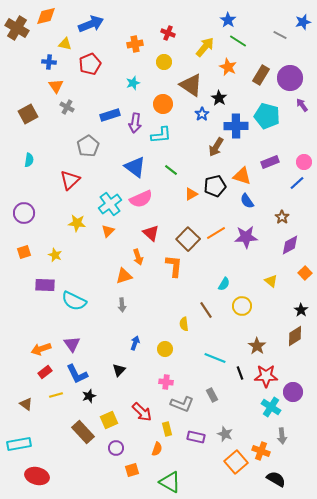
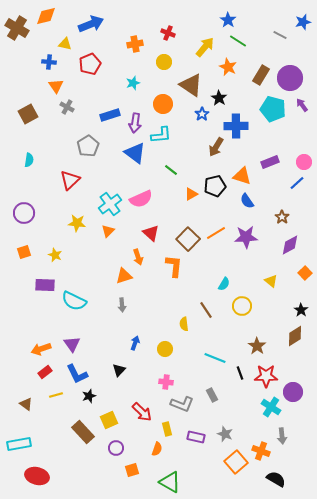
cyan pentagon at (267, 116): moved 6 px right, 7 px up
blue triangle at (135, 167): moved 14 px up
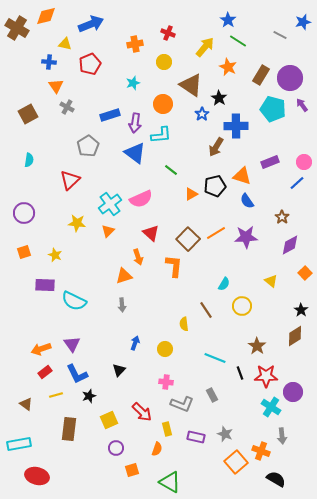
brown rectangle at (83, 432): moved 14 px left, 3 px up; rotated 50 degrees clockwise
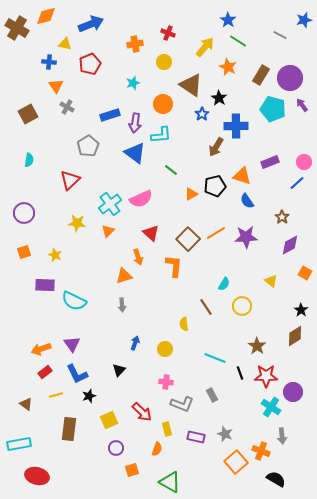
blue star at (303, 22): moved 1 px right, 2 px up
orange square at (305, 273): rotated 16 degrees counterclockwise
brown line at (206, 310): moved 3 px up
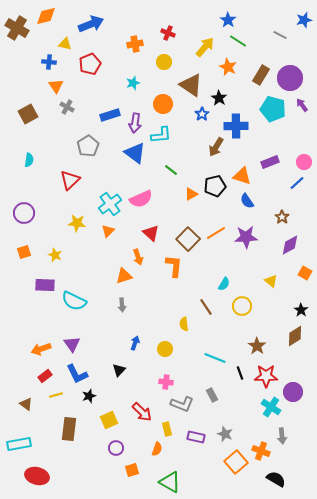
red rectangle at (45, 372): moved 4 px down
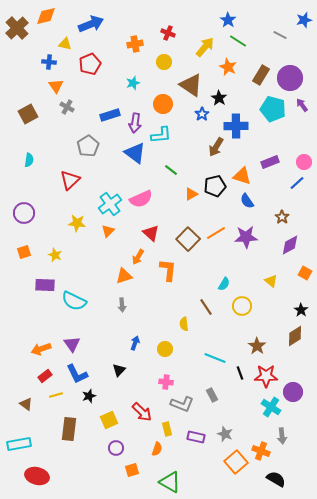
brown cross at (17, 28): rotated 15 degrees clockwise
orange arrow at (138, 257): rotated 49 degrees clockwise
orange L-shape at (174, 266): moved 6 px left, 4 px down
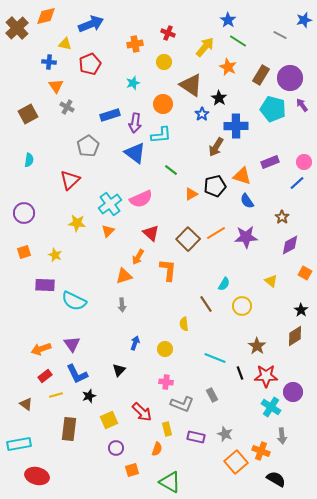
brown line at (206, 307): moved 3 px up
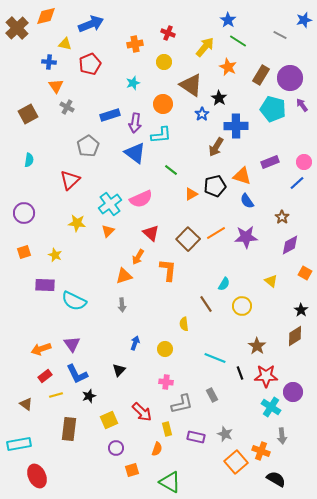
gray L-shape at (182, 404): rotated 35 degrees counterclockwise
red ellipse at (37, 476): rotated 50 degrees clockwise
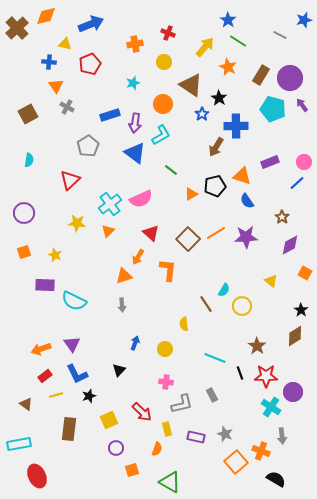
cyan L-shape at (161, 135): rotated 25 degrees counterclockwise
cyan semicircle at (224, 284): moved 6 px down
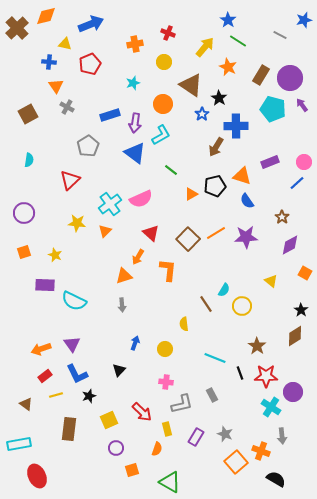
orange triangle at (108, 231): moved 3 px left
purple rectangle at (196, 437): rotated 72 degrees counterclockwise
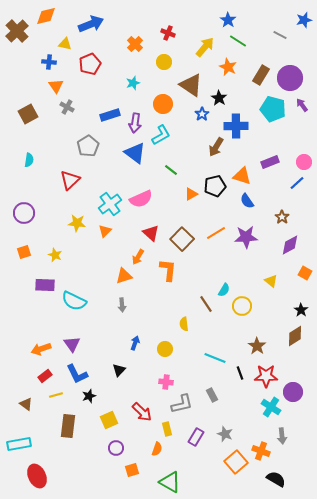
brown cross at (17, 28): moved 3 px down
orange cross at (135, 44): rotated 35 degrees counterclockwise
brown square at (188, 239): moved 6 px left
brown rectangle at (69, 429): moved 1 px left, 3 px up
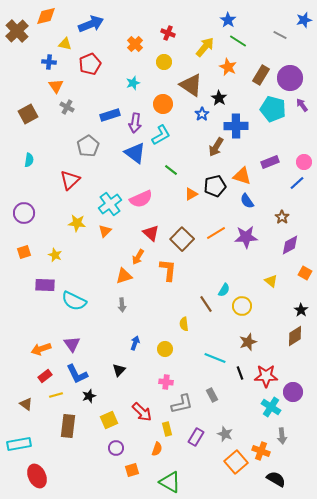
brown star at (257, 346): moved 9 px left, 4 px up; rotated 18 degrees clockwise
